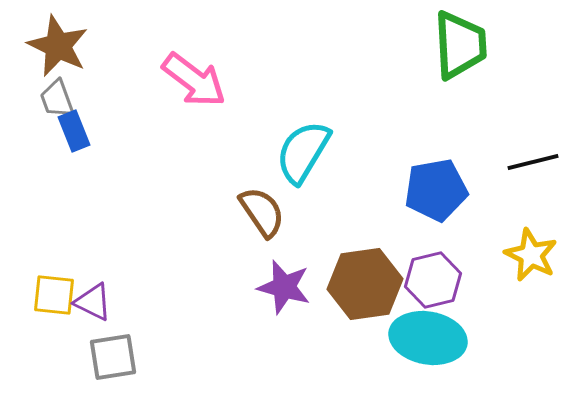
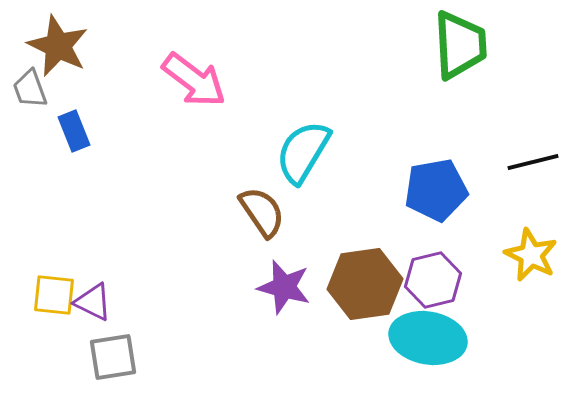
gray trapezoid: moved 27 px left, 10 px up
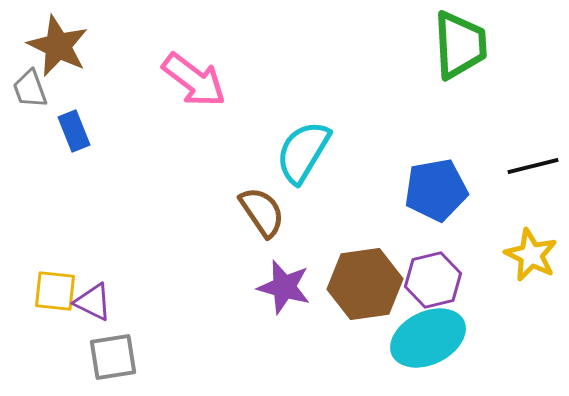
black line: moved 4 px down
yellow square: moved 1 px right, 4 px up
cyan ellipse: rotated 36 degrees counterclockwise
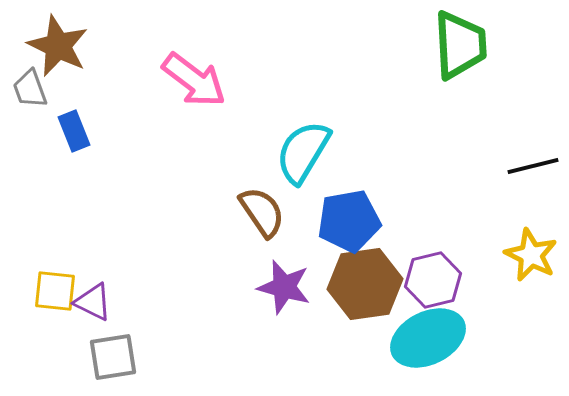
blue pentagon: moved 87 px left, 31 px down
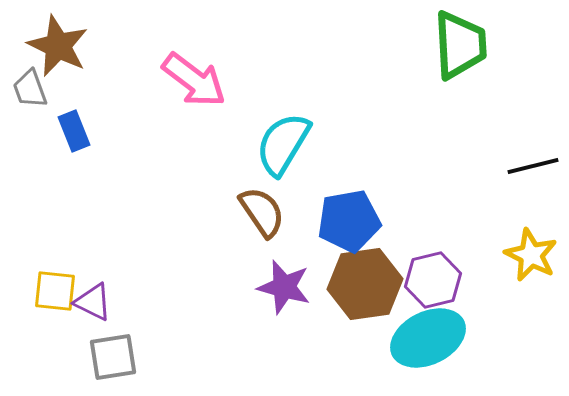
cyan semicircle: moved 20 px left, 8 px up
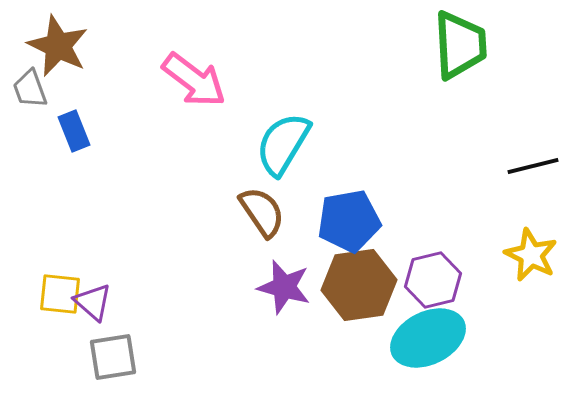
brown hexagon: moved 6 px left, 1 px down
yellow square: moved 5 px right, 3 px down
purple triangle: rotated 15 degrees clockwise
